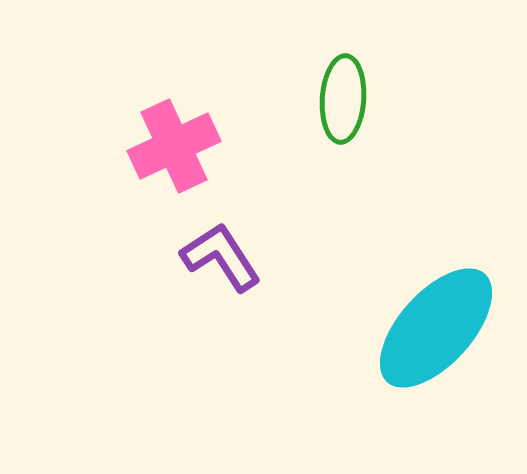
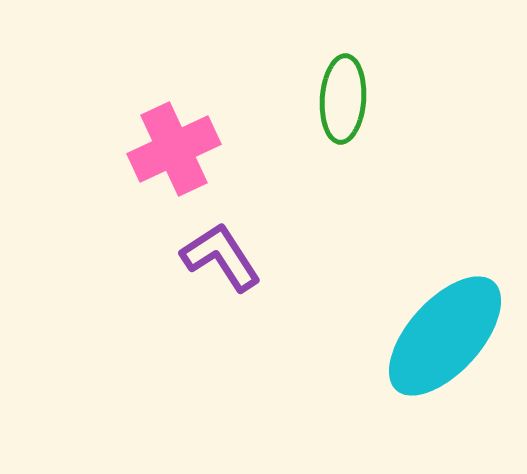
pink cross: moved 3 px down
cyan ellipse: moved 9 px right, 8 px down
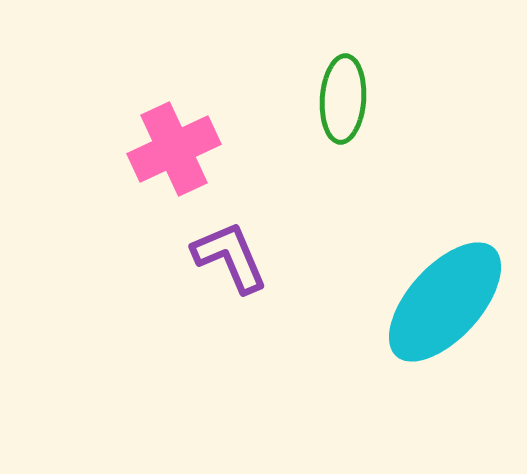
purple L-shape: moved 9 px right; rotated 10 degrees clockwise
cyan ellipse: moved 34 px up
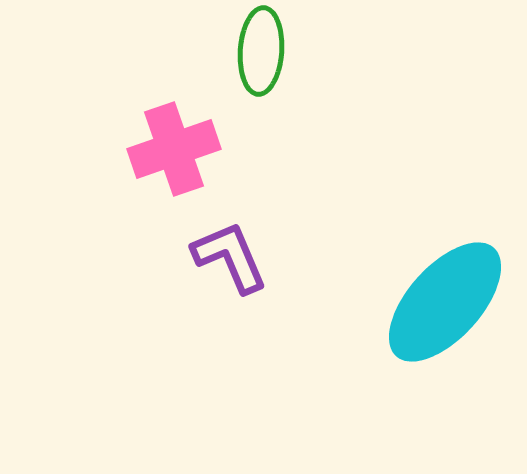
green ellipse: moved 82 px left, 48 px up
pink cross: rotated 6 degrees clockwise
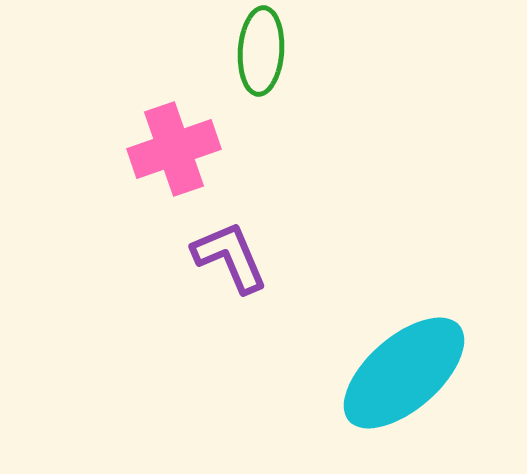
cyan ellipse: moved 41 px left, 71 px down; rotated 7 degrees clockwise
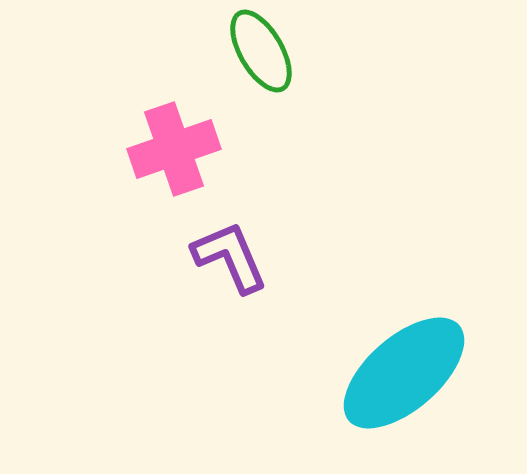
green ellipse: rotated 34 degrees counterclockwise
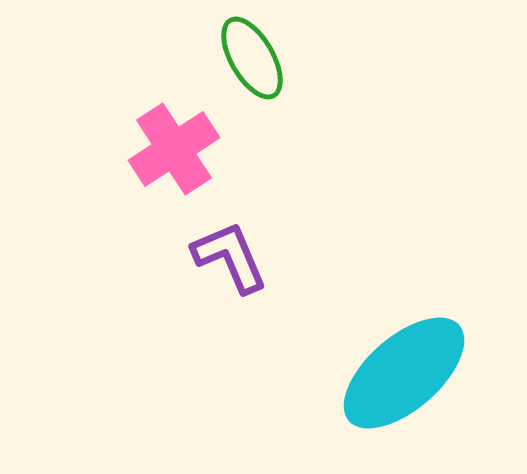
green ellipse: moved 9 px left, 7 px down
pink cross: rotated 14 degrees counterclockwise
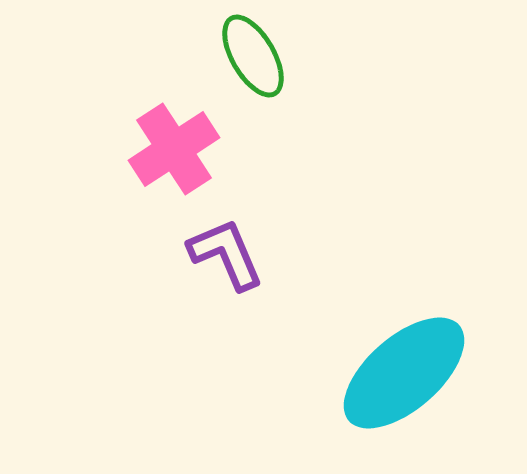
green ellipse: moved 1 px right, 2 px up
purple L-shape: moved 4 px left, 3 px up
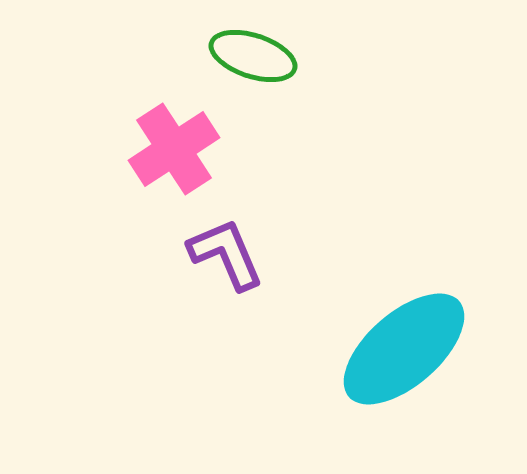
green ellipse: rotated 42 degrees counterclockwise
cyan ellipse: moved 24 px up
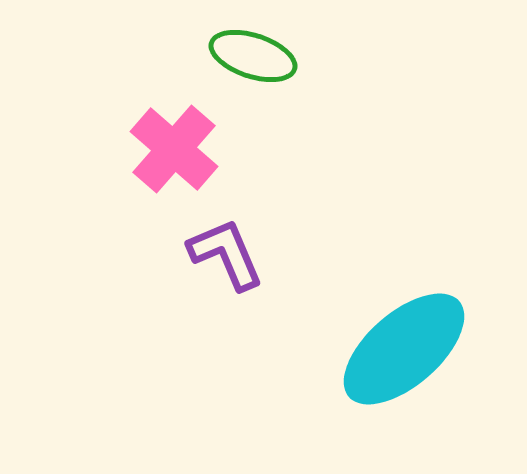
pink cross: rotated 16 degrees counterclockwise
